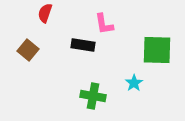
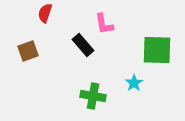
black rectangle: rotated 40 degrees clockwise
brown square: moved 1 px down; rotated 30 degrees clockwise
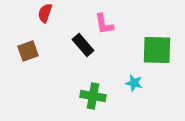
cyan star: rotated 24 degrees counterclockwise
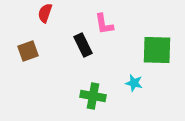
black rectangle: rotated 15 degrees clockwise
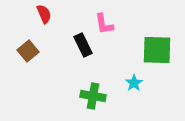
red semicircle: moved 1 px left, 1 px down; rotated 138 degrees clockwise
brown square: rotated 20 degrees counterclockwise
cyan star: rotated 24 degrees clockwise
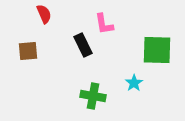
brown square: rotated 35 degrees clockwise
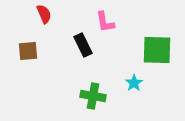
pink L-shape: moved 1 px right, 2 px up
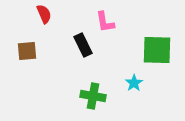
brown square: moved 1 px left
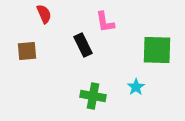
cyan star: moved 2 px right, 4 px down
